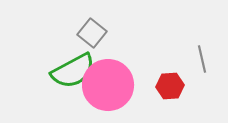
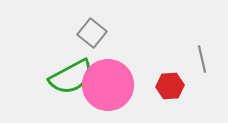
green semicircle: moved 2 px left, 6 px down
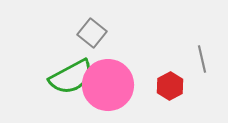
red hexagon: rotated 24 degrees counterclockwise
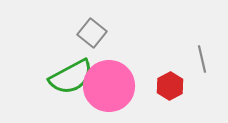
pink circle: moved 1 px right, 1 px down
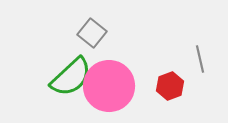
gray line: moved 2 px left
green semicircle: rotated 15 degrees counterclockwise
red hexagon: rotated 8 degrees clockwise
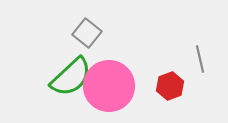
gray square: moved 5 px left
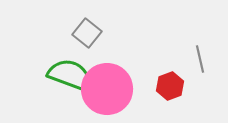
green semicircle: moved 1 px left, 2 px up; rotated 117 degrees counterclockwise
pink circle: moved 2 px left, 3 px down
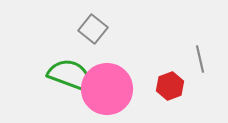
gray square: moved 6 px right, 4 px up
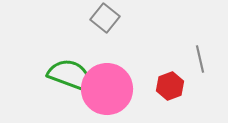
gray square: moved 12 px right, 11 px up
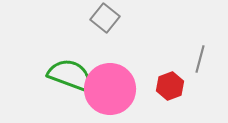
gray line: rotated 28 degrees clockwise
pink circle: moved 3 px right
